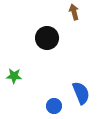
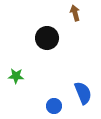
brown arrow: moved 1 px right, 1 px down
green star: moved 2 px right
blue semicircle: moved 2 px right
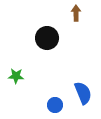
brown arrow: moved 1 px right; rotated 14 degrees clockwise
blue circle: moved 1 px right, 1 px up
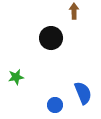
brown arrow: moved 2 px left, 2 px up
black circle: moved 4 px right
green star: moved 1 px down; rotated 14 degrees counterclockwise
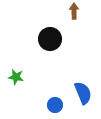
black circle: moved 1 px left, 1 px down
green star: rotated 21 degrees clockwise
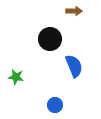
brown arrow: rotated 91 degrees clockwise
blue semicircle: moved 9 px left, 27 px up
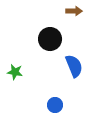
green star: moved 1 px left, 5 px up
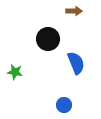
black circle: moved 2 px left
blue semicircle: moved 2 px right, 3 px up
blue circle: moved 9 px right
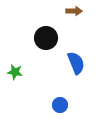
black circle: moved 2 px left, 1 px up
blue circle: moved 4 px left
